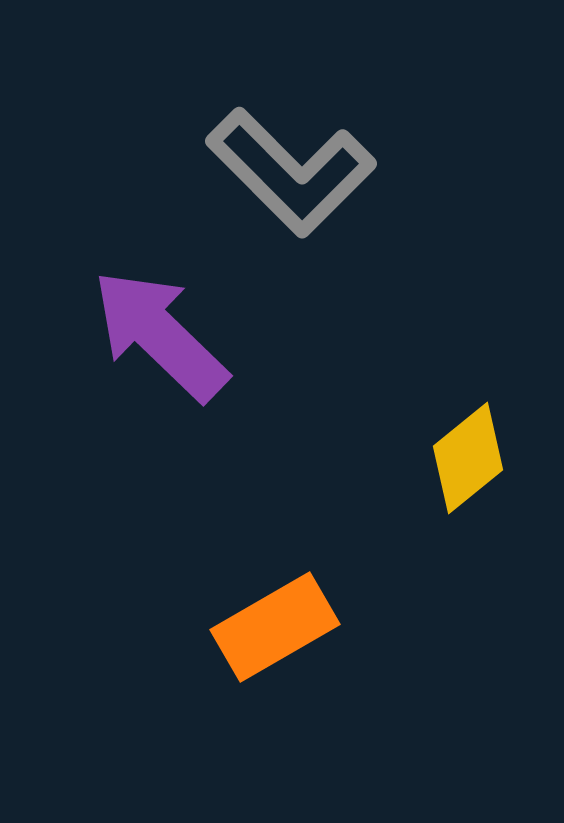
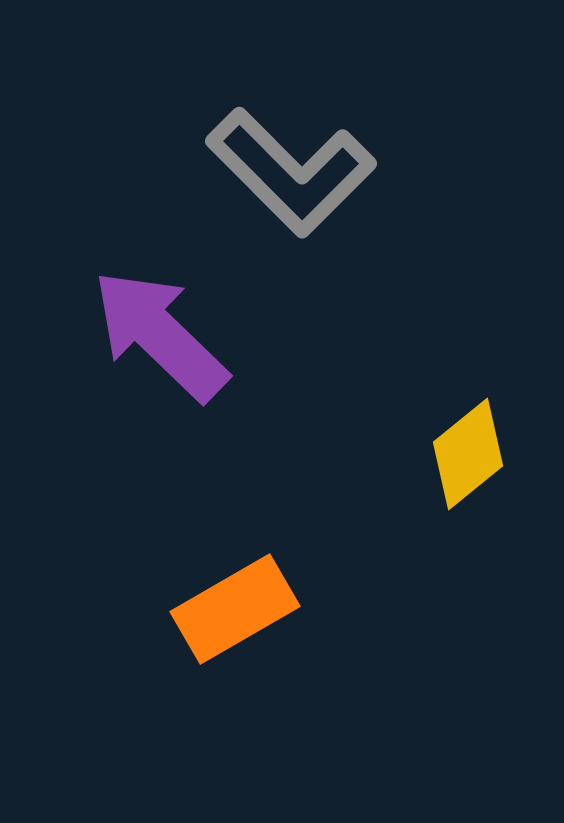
yellow diamond: moved 4 px up
orange rectangle: moved 40 px left, 18 px up
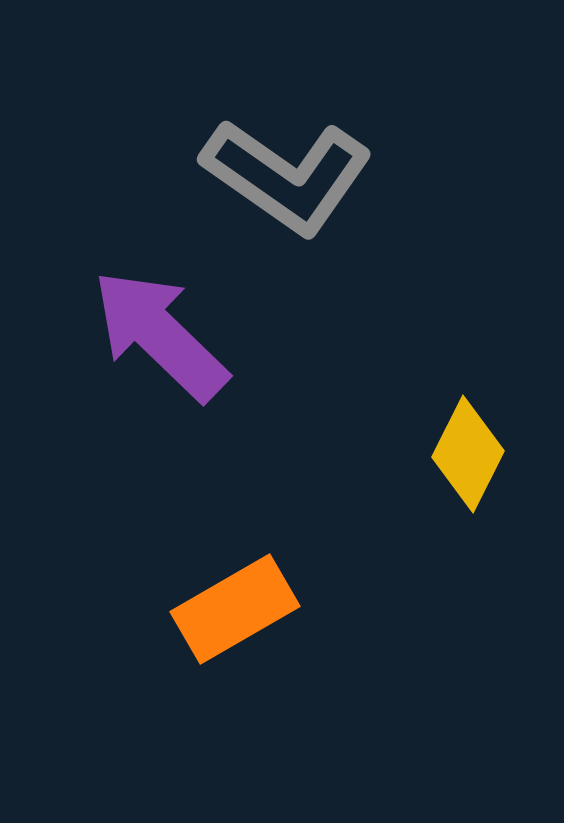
gray L-shape: moved 4 px left, 4 px down; rotated 10 degrees counterclockwise
yellow diamond: rotated 24 degrees counterclockwise
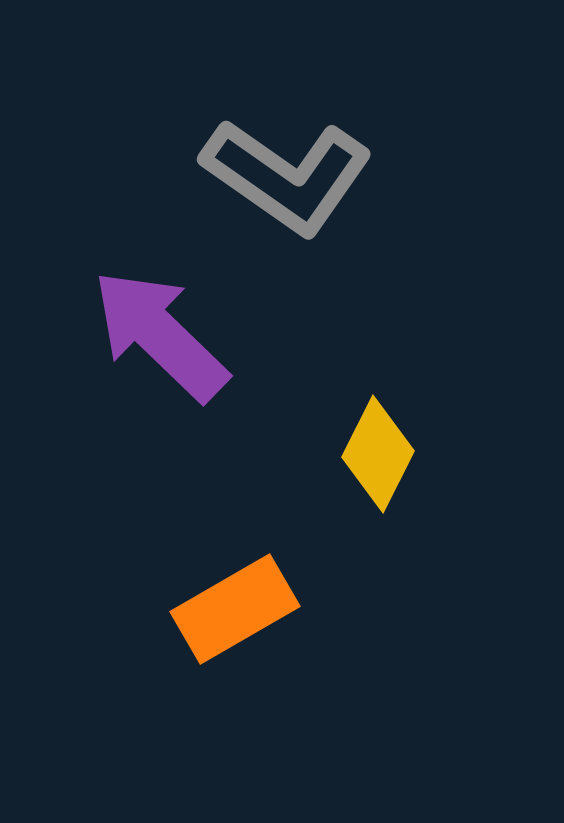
yellow diamond: moved 90 px left
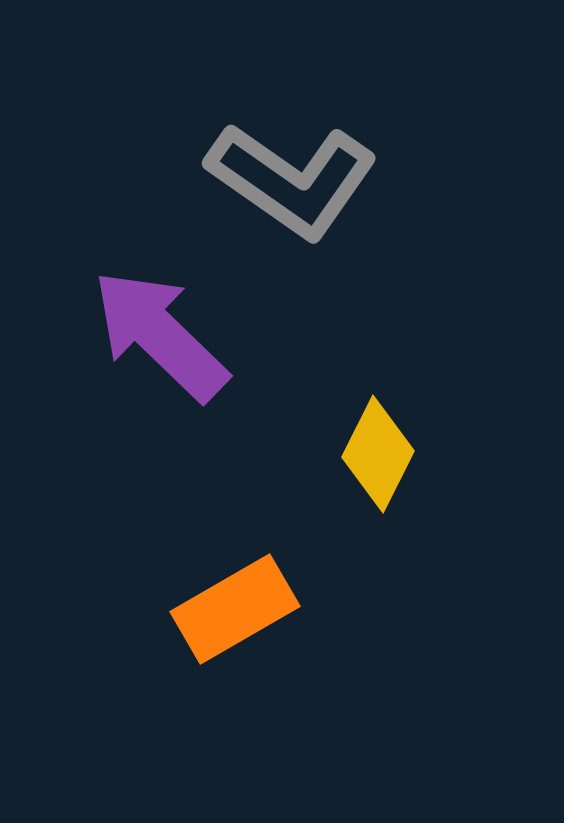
gray L-shape: moved 5 px right, 4 px down
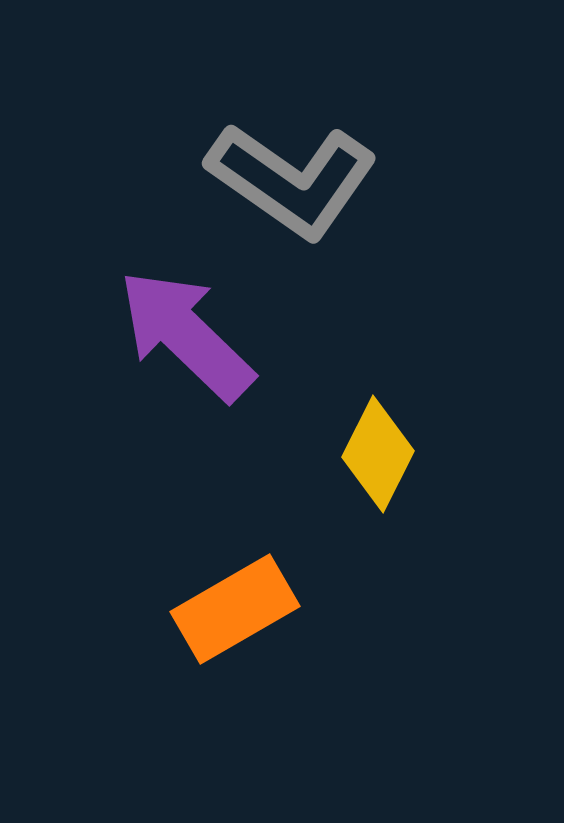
purple arrow: moved 26 px right
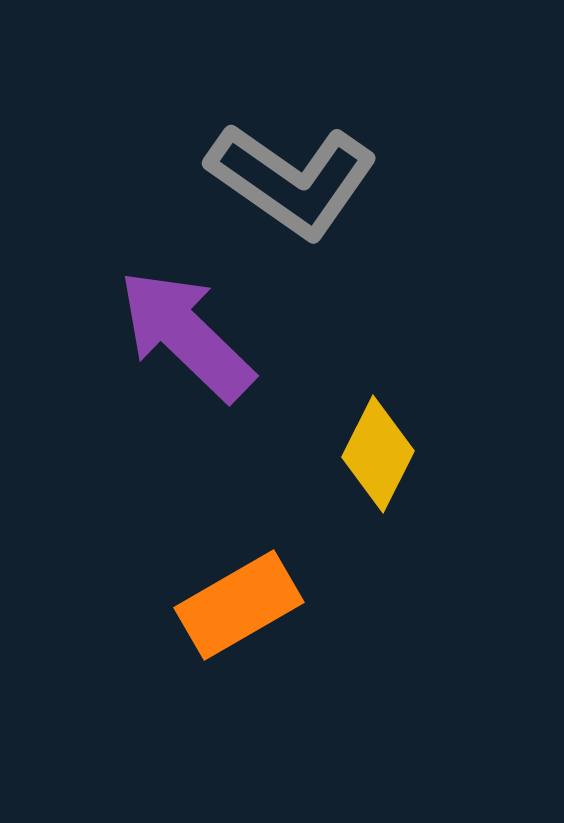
orange rectangle: moved 4 px right, 4 px up
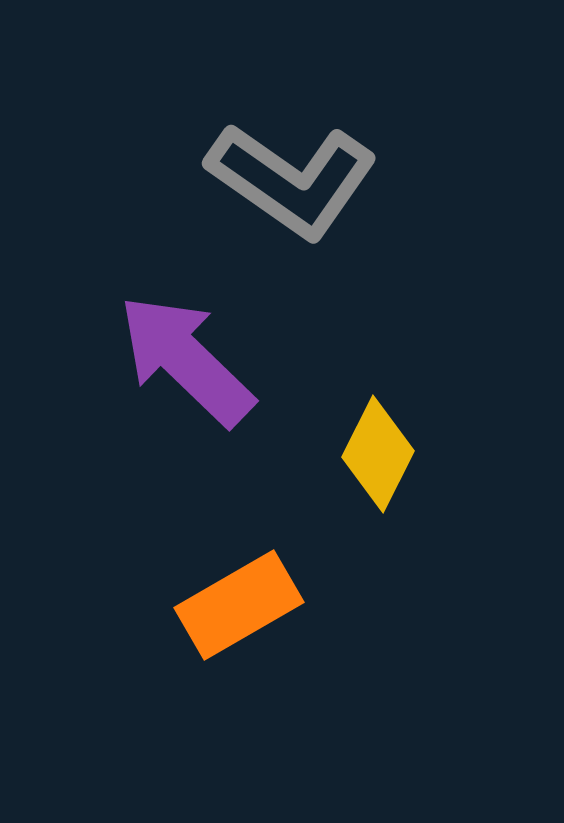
purple arrow: moved 25 px down
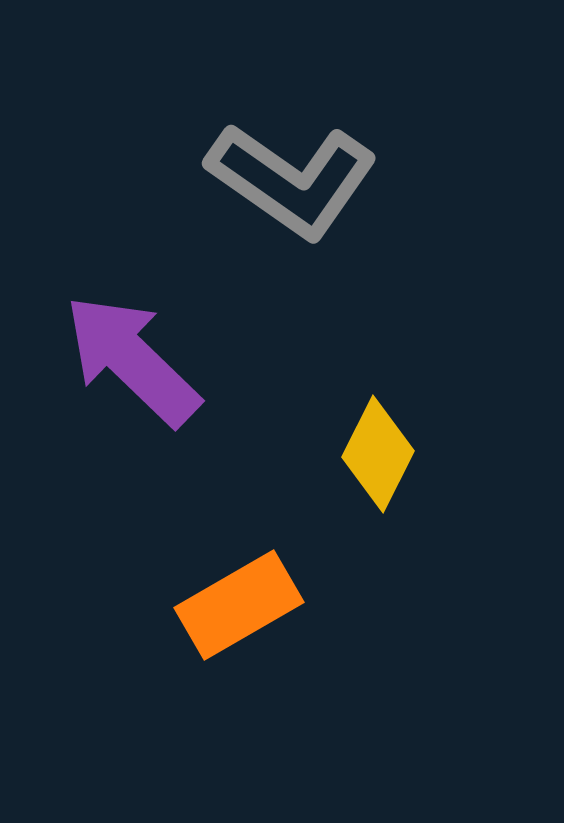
purple arrow: moved 54 px left
